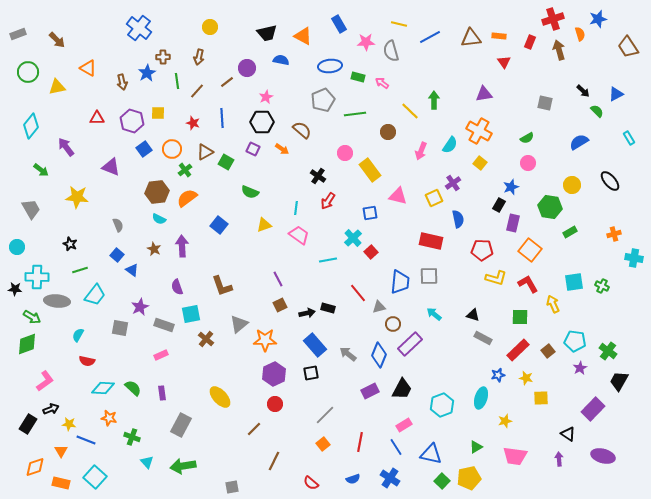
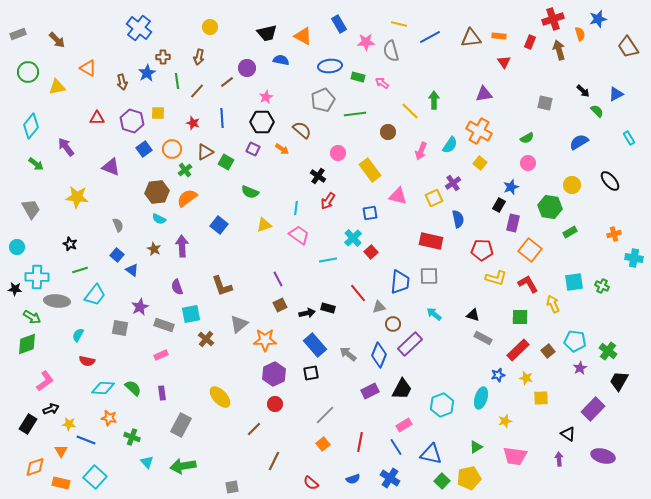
pink circle at (345, 153): moved 7 px left
green arrow at (41, 170): moved 5 px left, 6 px up
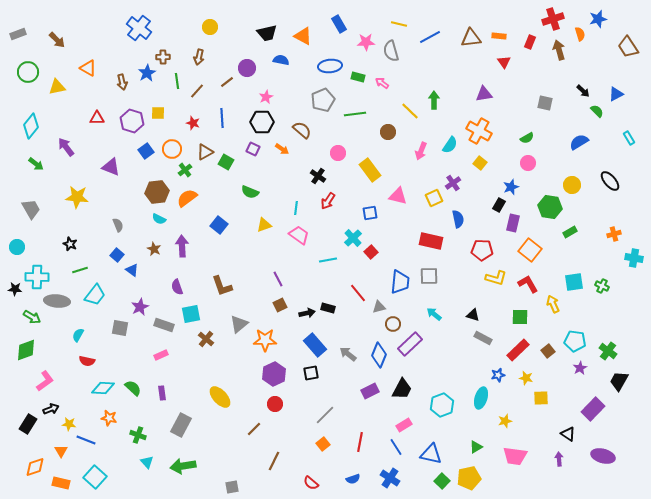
blue square at (144, 149): moved 2 px right, 2 px down
green diamond at (27, 344): moved 1 px left, 6 px down
green cross at (132, 437): moved 6 px right, 2 px up
